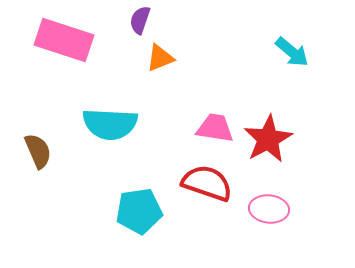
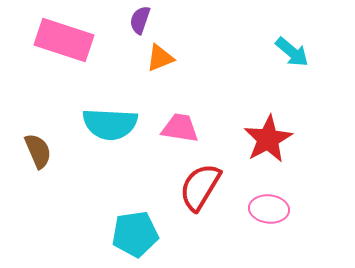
pink trapezoid: moved 35 px left
red semicircle: moved 7 px left, 4 px down; rotated 78 degrees counterclockwise
cyan pentagon: moved 4 px left, 23 px down
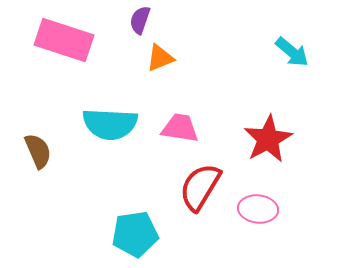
pink ellipse: moved 11 px left
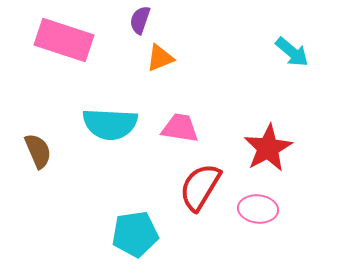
red star: moved 9 px down
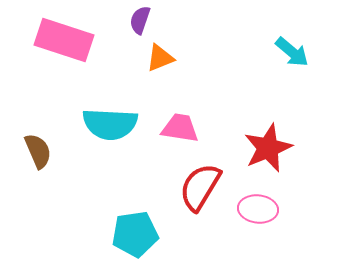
red star: rotated 6 degrees clockwise
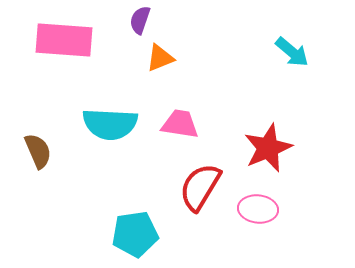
pink rectangle: rotated 14 degrees counterclockwise
pink trapezoid: moved 4 px up
